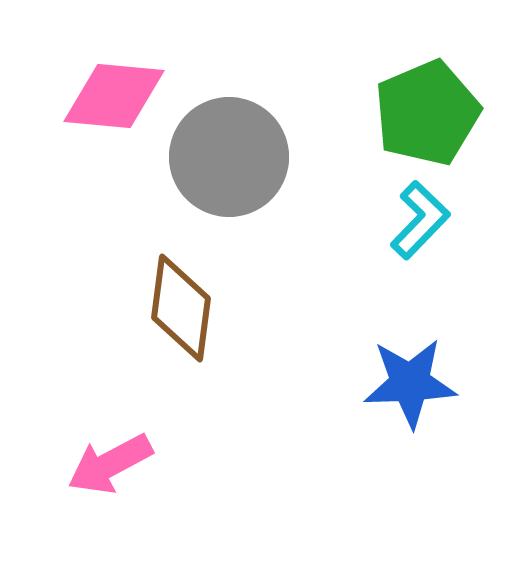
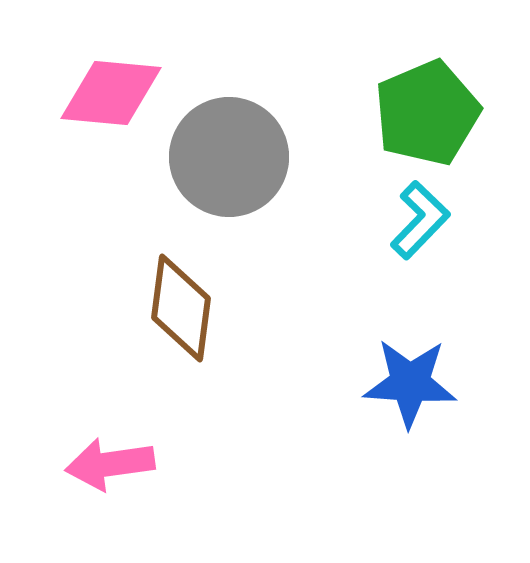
pink diamond: moved 3 px left, 3 px up
blue star: rotated 6 degrees clockwise
pink arrow: rotated 20 degrees clockwise
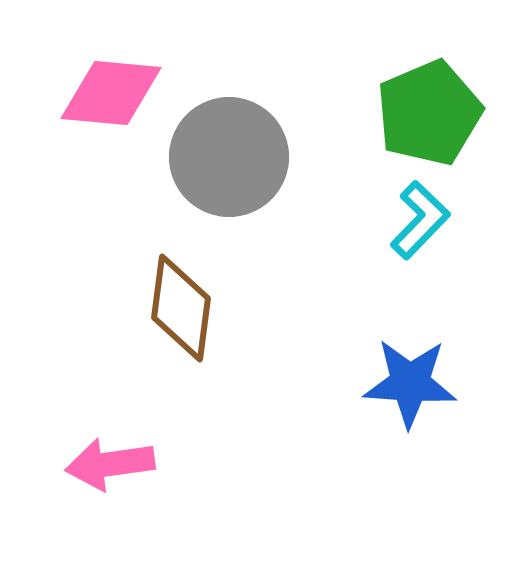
green pentagon: moved 2 px right
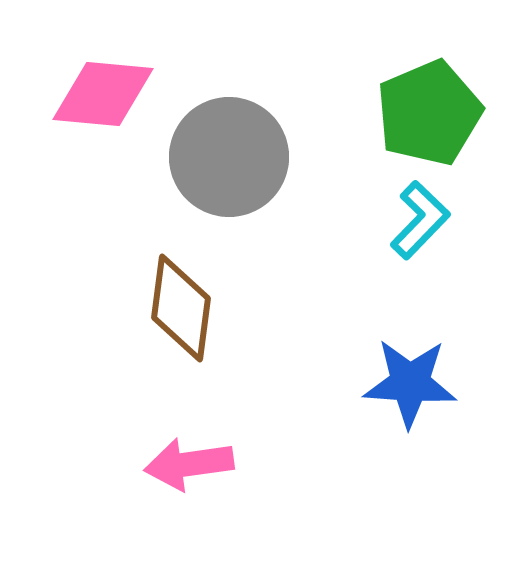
pink diamond: moved 8 px left, 1 px down
pink arrow: moved 79 px right
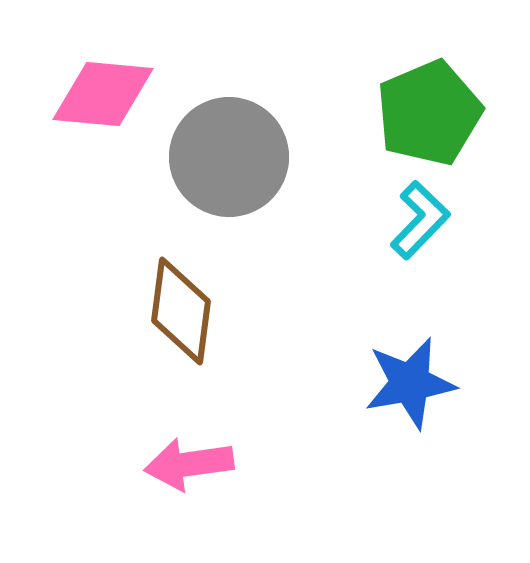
brown diamond: moved 3 px down
blue star: rotated 14 degrees counterclockwise
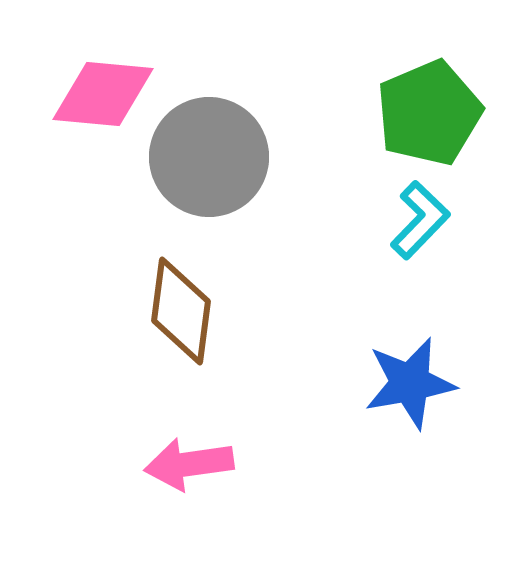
gray circle: moved 20 px left
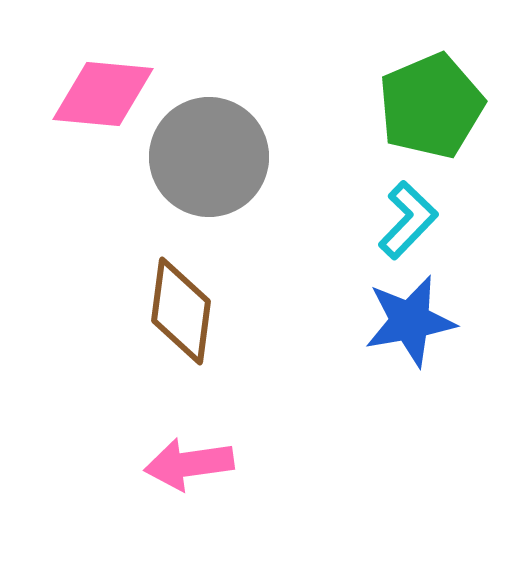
green pentagon: moved 2 px right, 7 px up
cyan L-shape: moved 12 px left
blue star: moved 62 px up
